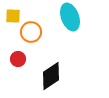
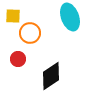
orange circle: moved 1 px left, 1 px down
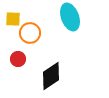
yellow square: moved 3 px down
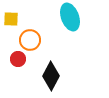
yellow square: moved 2 px left
orange circle: moved 7 px down
black diamond: rotated 28 degrees counterclockwise
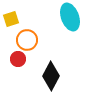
yellow square: rotated 21 degrees counterclockwise
orange circle: moved 3 px left
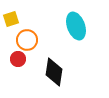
cyan ellipse: moved 6 px right, 9 px down
black diamond: moved 3 px right, 4 px up; rotated 20 degrees counterclockwise
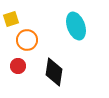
red circle: moved 7 px down
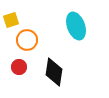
yellow square: moved 1 px down
red circle: moved 1 px right, 1 px down
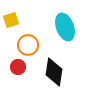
cyan ellipse: moved 11 px left, 1 px down
orange circle: moved 1 px right, 5 px down
red circle: moved 1 px left
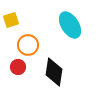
cyan ellipse: moved 5 px right, 2 px up; rotated 12 degrees counterclockwise
